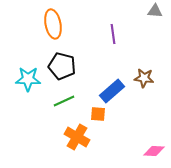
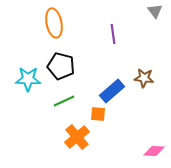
gray triangle: rotated 49 degrees clockwise
orange ellipse: moved 1 px right, 1 px up
black pentagon: moved 1 px left
orange cross: rotated 20 degrees clockwise
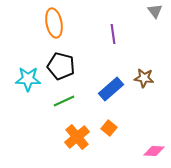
blue rectangle: moved 1 px left, 2 px up
orange square: moved 11 px right, 14 px down; rotated 35 degrees clockwise
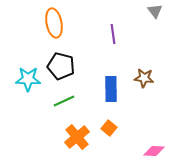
blue rectangle: rotated 50 degrees counterclockwise
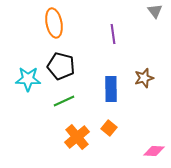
brown star: rotated 24 degrees counterclockwise
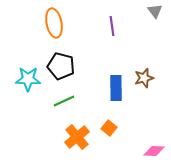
purple line: moved 1 px left, 8 px up
blue rectangle: moved 5 px right, 1 px up
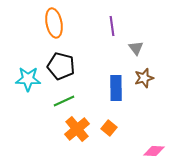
gray triangle: moved 19 px left, 37 px down
orange cross: moved 8 px up
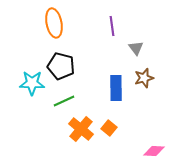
cyan star: moved 4 px right, 4 px down
orange cross: moved 4 px right; rotated 10 degrees counterclockwise
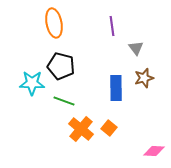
green line: rotated 45 degrees clockwise
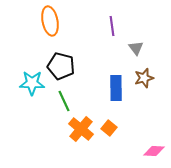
orange ellipse: moved 4 px left, 2 px up
green line: rotated 45 degrees clockwise
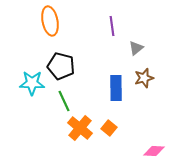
gray triangle: rotated 28 degrees clockwise
orange cross: moved 1 px left, 1 px up
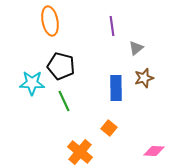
orange cross: moved 24 px down
